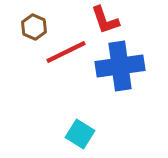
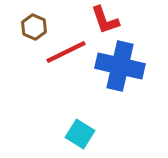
blue cross: rotated 21 degrees clockwise
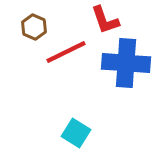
blue cross: moved 6 px right, 3 px up; rotated 9 degrees counterclockwise
cyan square: moved 4 px left, 1 px up
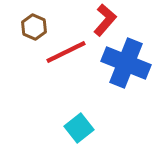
red L-shape: rotated 120 degrees counterclockwise
blue cross: rotated 18 degrees clockwise
cyan square: moved 3 px right, 5 px up; rotated 20 degrees clockwise
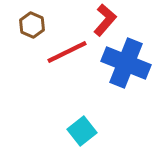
brown hexagon: moved 2 px left, 2 px up
red line: moved 1 px right
cyan square: moved 3 px right, 3 px down
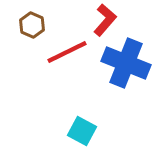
cyan square: rotated 24 degrees counterclockwise
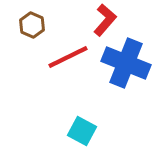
red line: moved 1 px right, 5 px down
